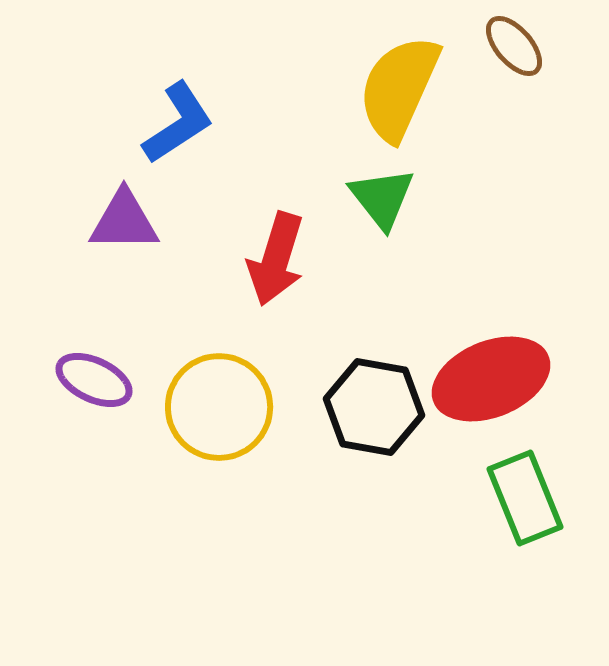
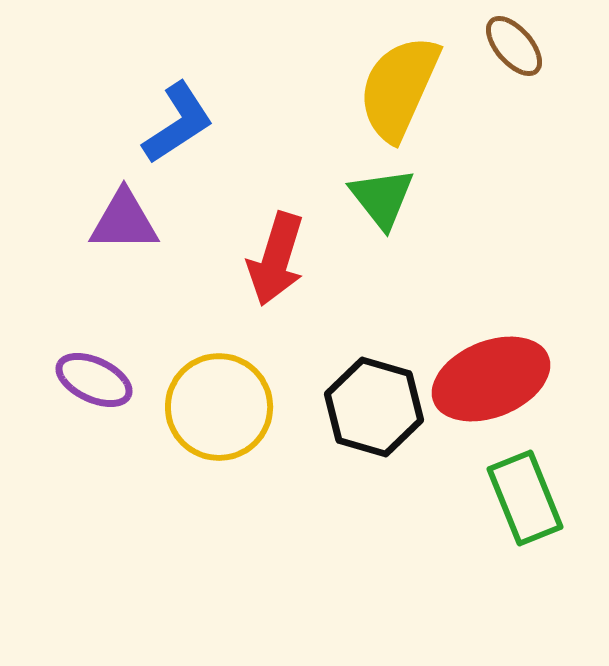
black hexagon: rotated 6 degrees clockwise
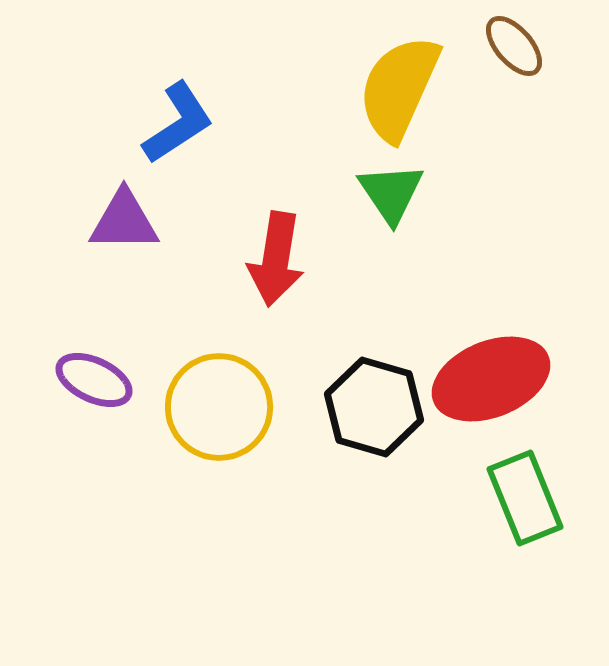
green triangle: moved 9 px right, 5 px up; rotated 4 degrees clockwise
red arrow: rotated 8 degrees counterclockwise
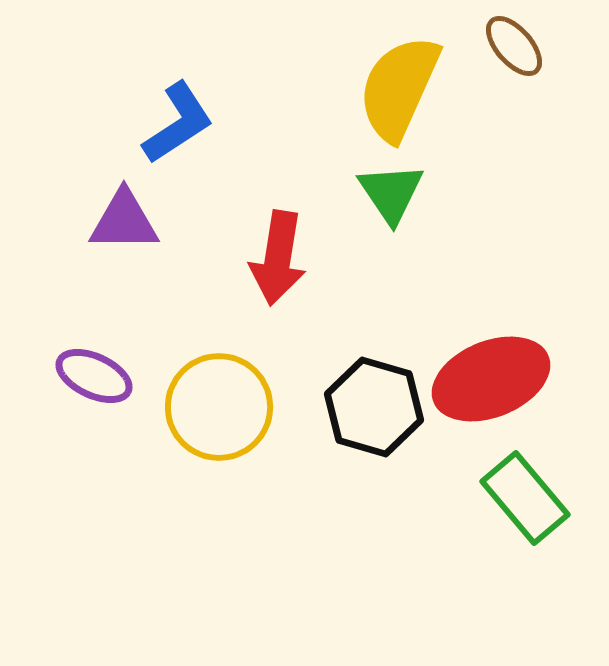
red arrow: moved 2 px right, 1 px up
purple ellipse: moved 4 px up
green rectangle: rotated 18 degrees counterclockwise
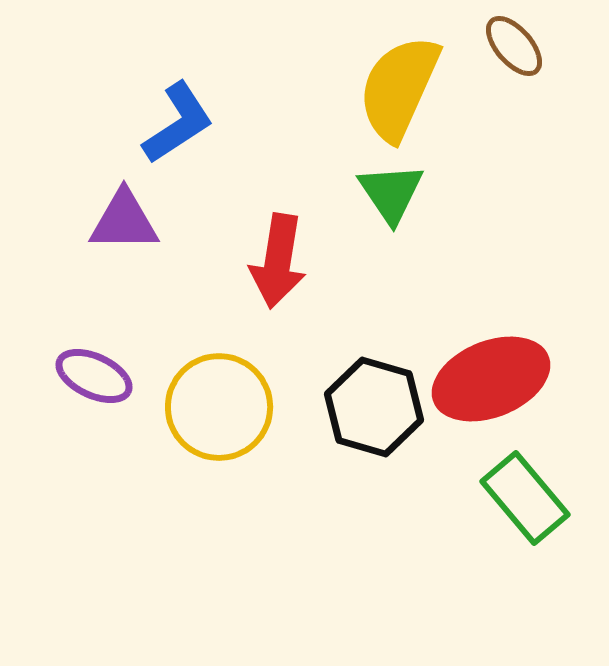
red arrow: moved 3 px down
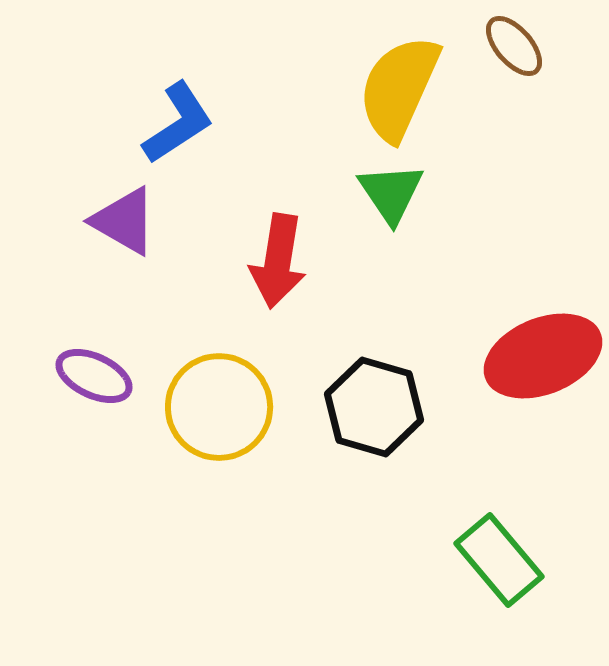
purple triangle: rotated 30 degrees clockwise
red ellipse: moved 52 px right, 23 px up
green rectangle: moved 26 px left, 62 px down
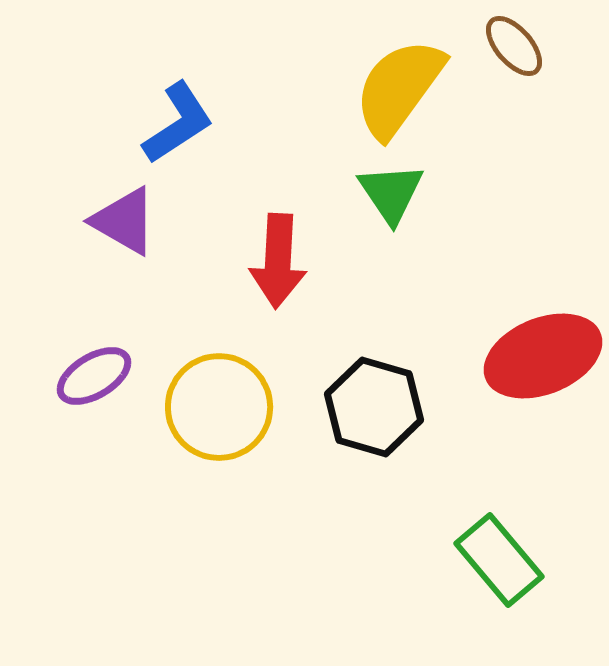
yellow semicircle: rotated 12 degrees clockwise
red arrow: rotated 6 degrees counterclockwise
purple ellipse: rotated 56 degrees counterclockwise
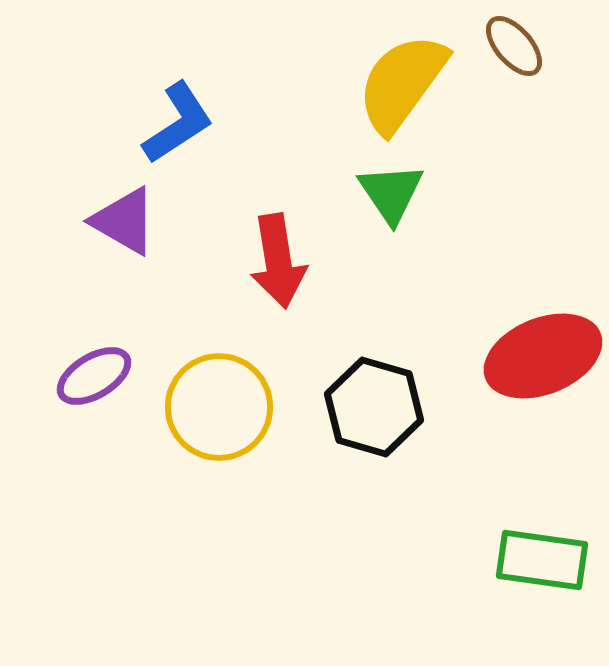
yellow semicircle: moved 3 px right, 5 px up
red arrow: rotated 12 degrees counterclockwise
green rectangle: moved 43 px right; rotated 42 degrees counterclockwise
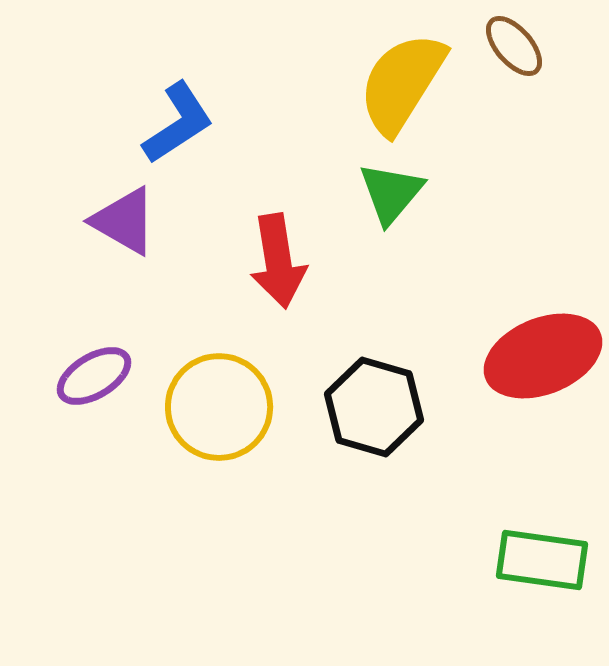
yellow semicircle: rotated 4 degrees counterclockwise
green triangle: rotated 14 degrees clockwise
